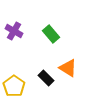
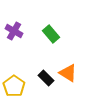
orange triangle: moved 5 px down
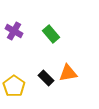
orange triangle: rotated 42 degrees counterclockwise
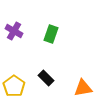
green rectangle: rotated 60 degrees clockwise
orange triangle: moved 15 px right, 15 px down
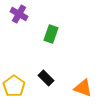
purple cross: moved 5 px right, 17 px up
orange triangle: rotated 30 degrees clockwise
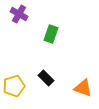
yellow pentagon: rotated 20 degrees clockwise
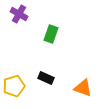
black rectangle: rotated 21 degrees counterclockwise
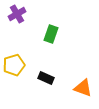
purple cross: moved 2 px left; rotated 30 degrees clockwise
yellow pentagon: moved 21 px up
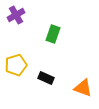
purple cross: moved 1 px left, 1 px down
green rectangle: moved 2 px right
yellow pentagon: moved 2 px right
